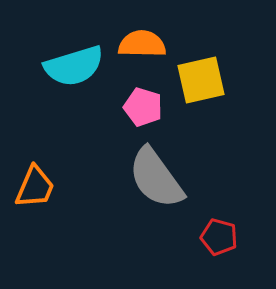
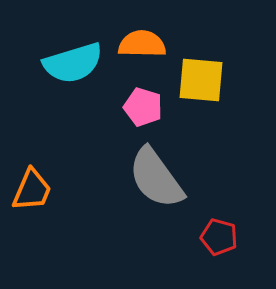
cyan semicircle: moved 1 px left, 3 px up
yellow square: rotated 18 degrees clockwise
orange trapezoid: moved 3 px left, 3 px down
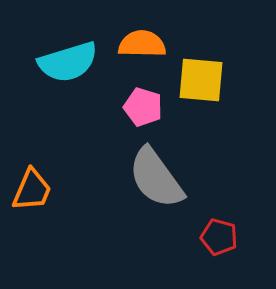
cyan semicircle: moved 5 px left, 1 px up
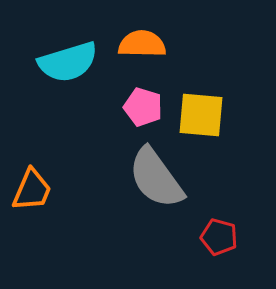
yellow square: moved 35 px down
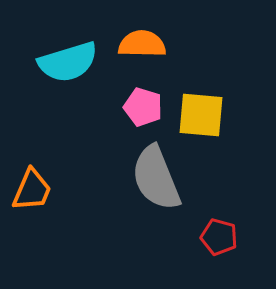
gray semicircle: rotated 14 degrees clockwise
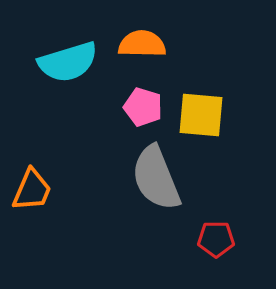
red pentagon: moved 3 px left, 2 px down; rotated 15 degrees counterclockwise
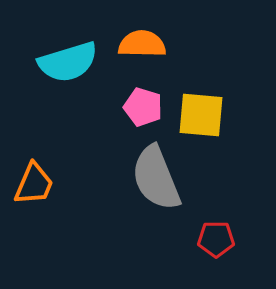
orange trapezoid: moved 2 px right, 6 px up
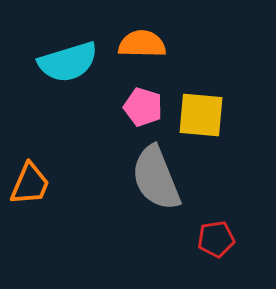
orange trapezoid: moved 4 px left
red pentagon: rotated 9 degrees counterclockwise
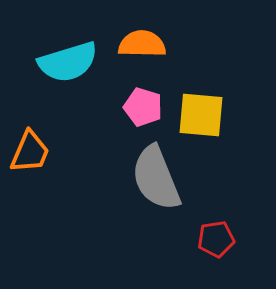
orange trapezoid: moved 32 px up
